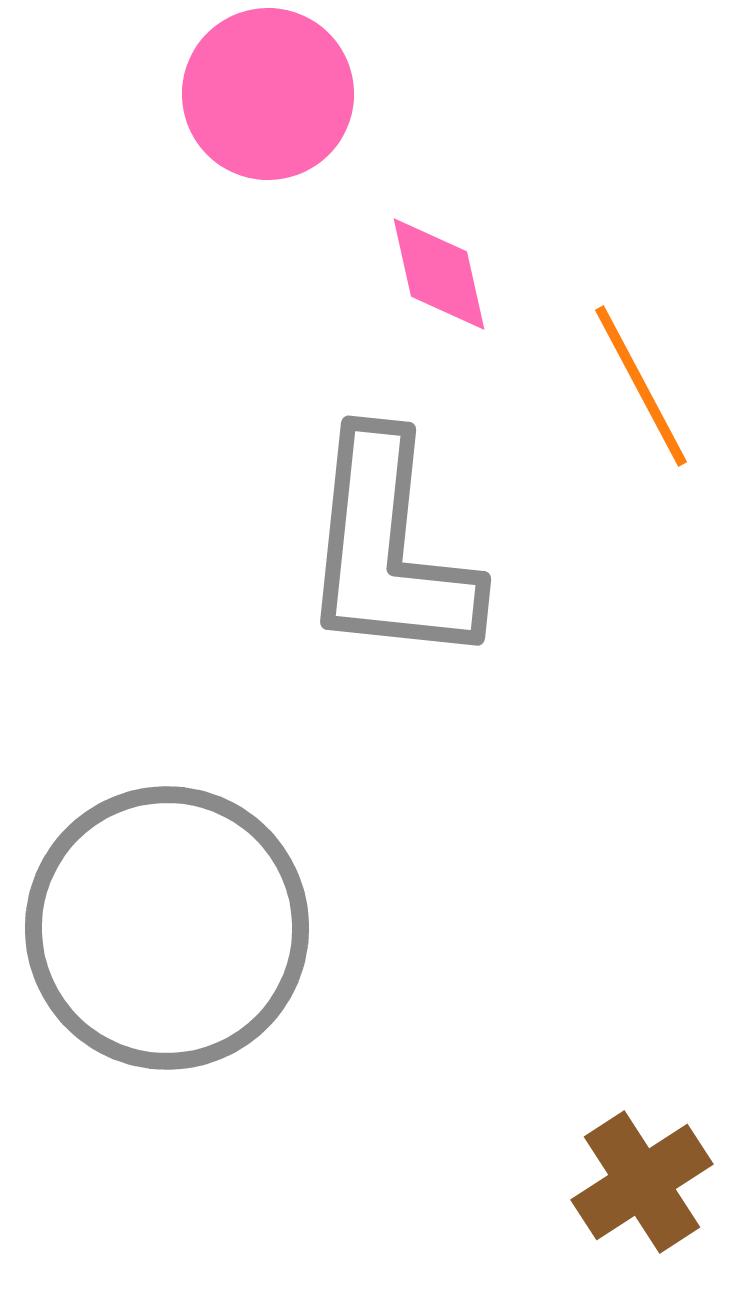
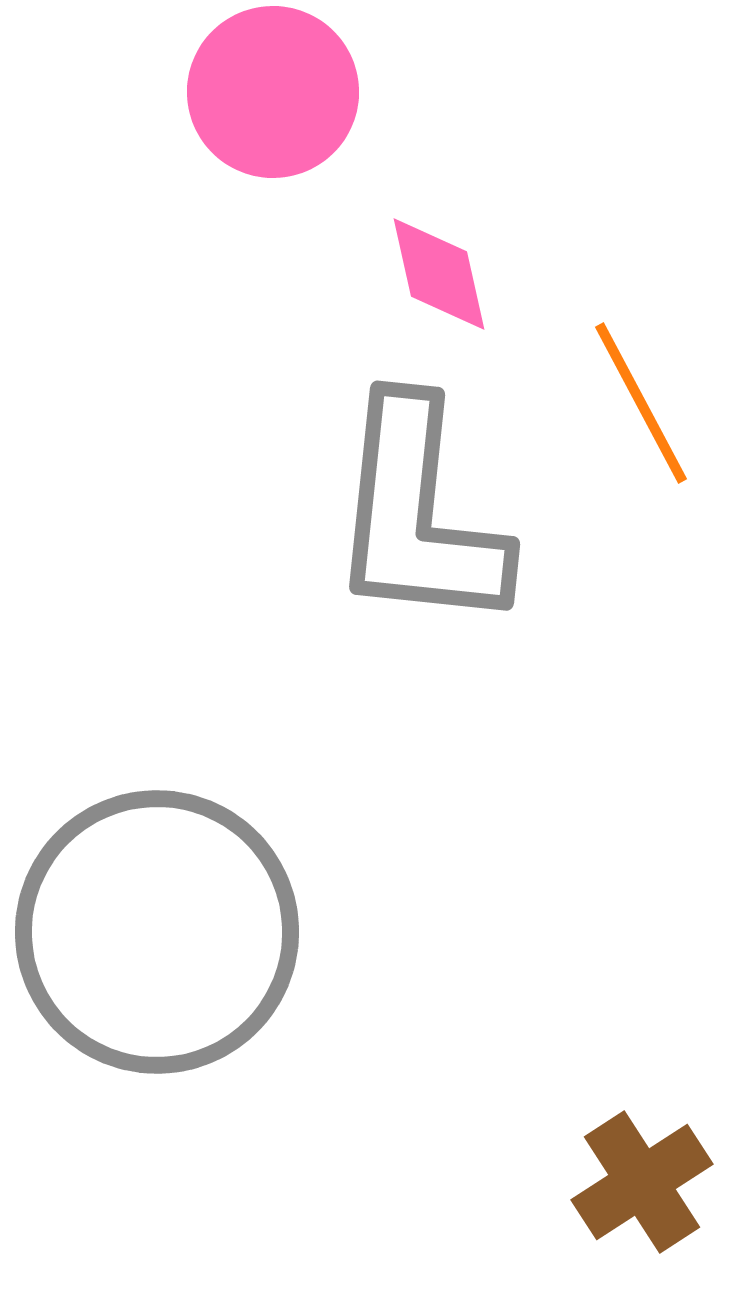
pink circle: moved 5 px right, 2 px up
orange line: moved 17 px down
gray L-shape: moved 29 px right, 35 px up
gray circle: moved 10 px left, 4 px down
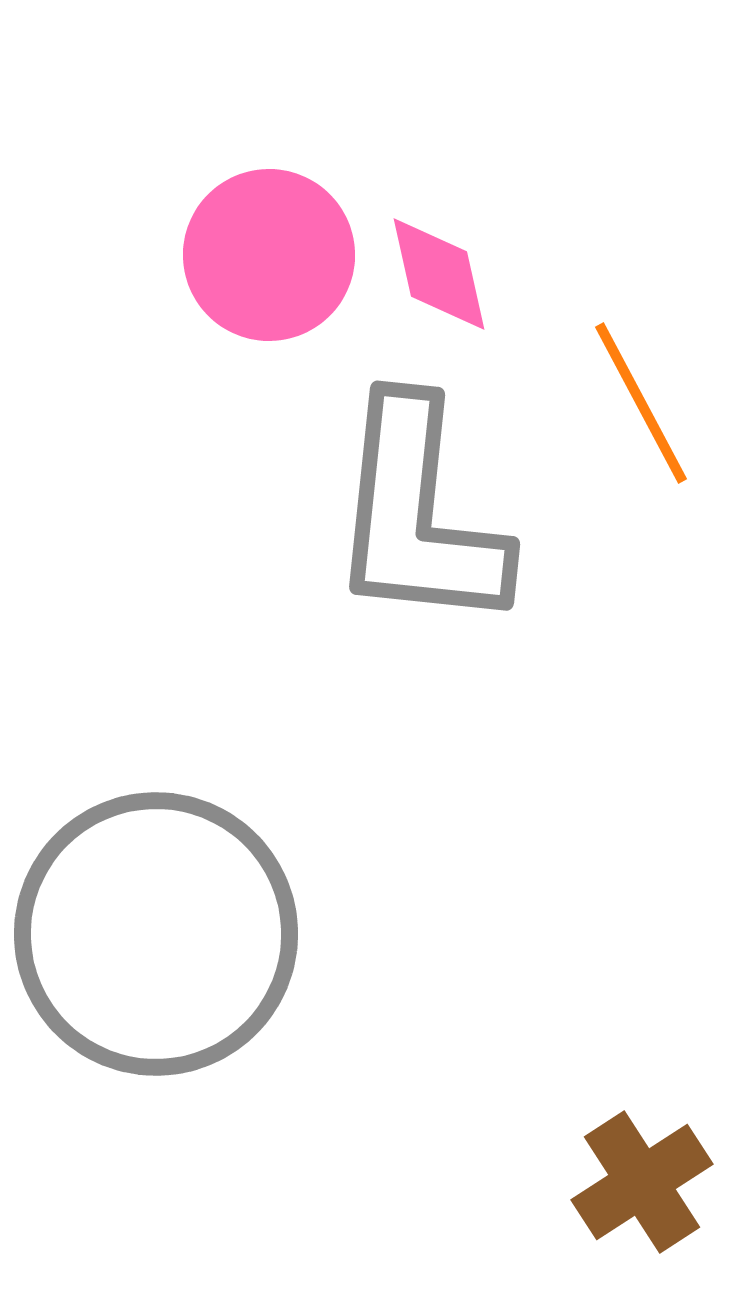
pink circle: moved 4 px left, 163 px down
gray circle: moved 1 px left, 2 px down
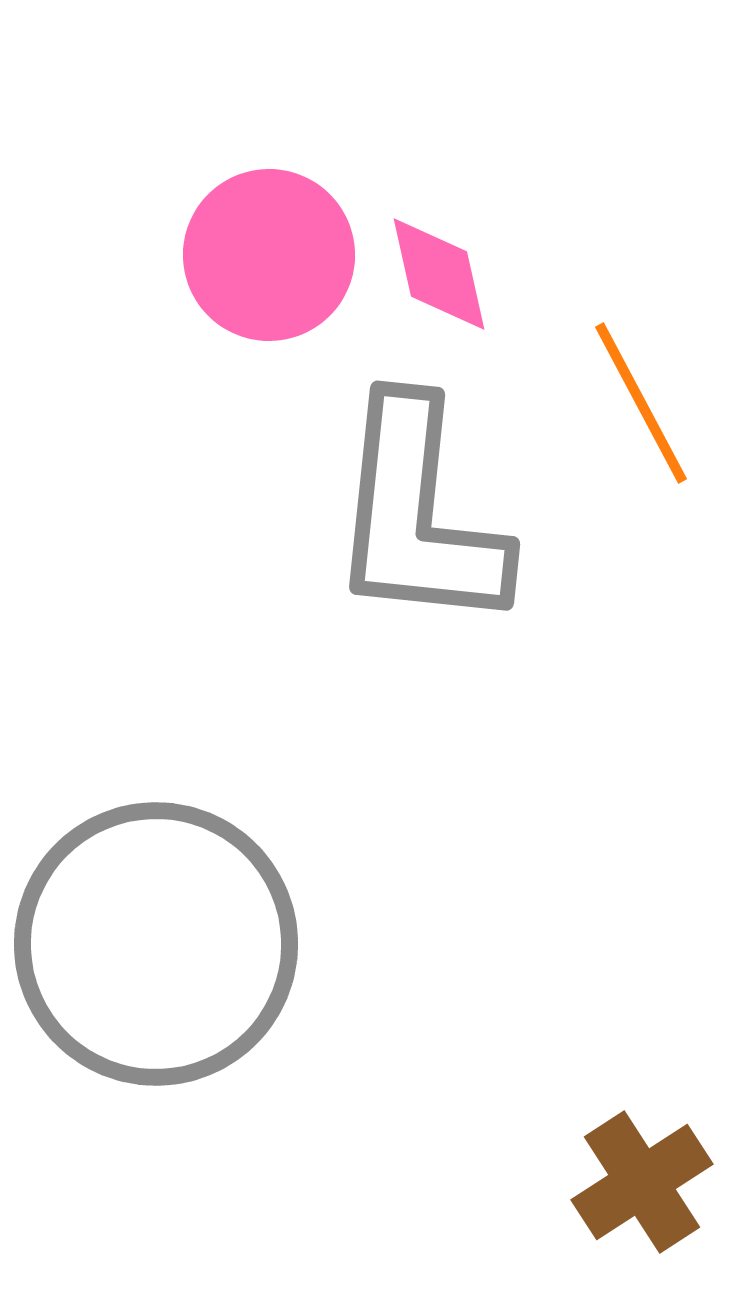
gray circle: moved 10 px down
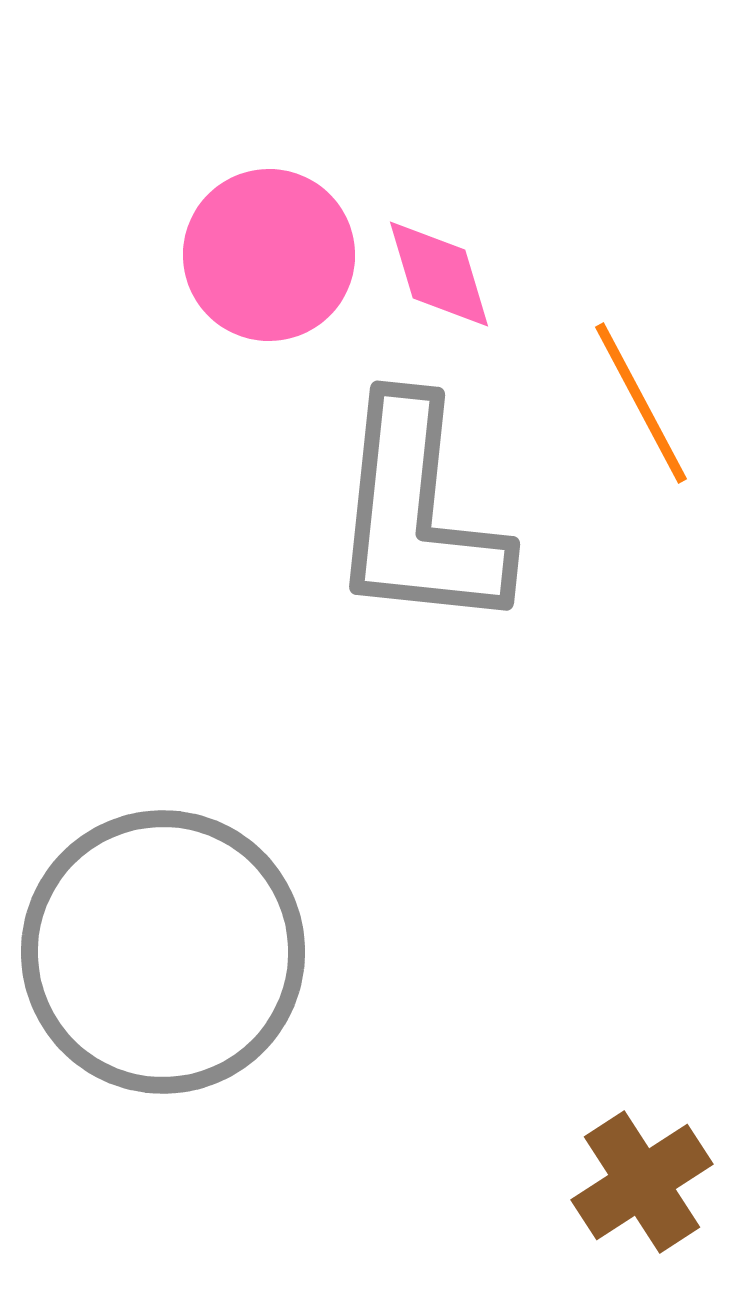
pink diamond: rotated 4 degrees counterclockwise
gray circle: moved 7 px right, 8 px down
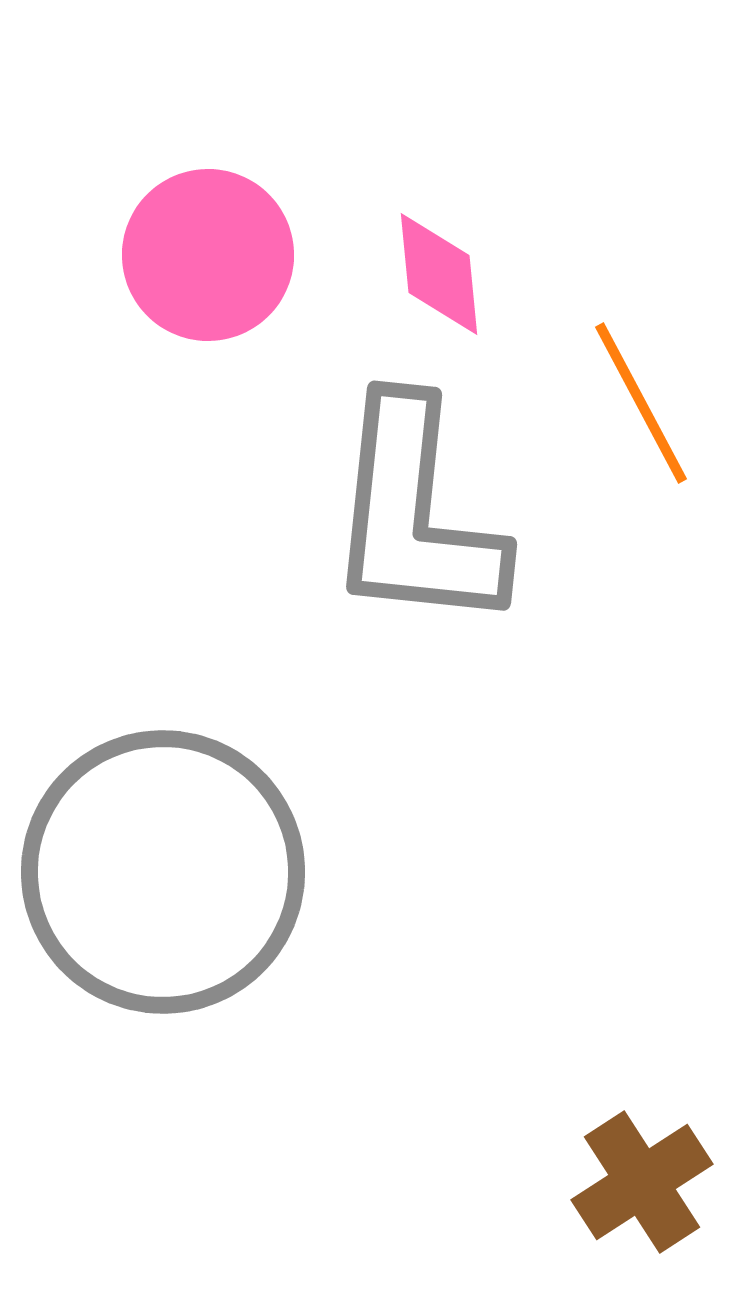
pink circle: moved 61 px left
pink diamond: rotated 11 degrees clockwise
gray L-shape: moved 3 px left
gray circle: moved 80 px up
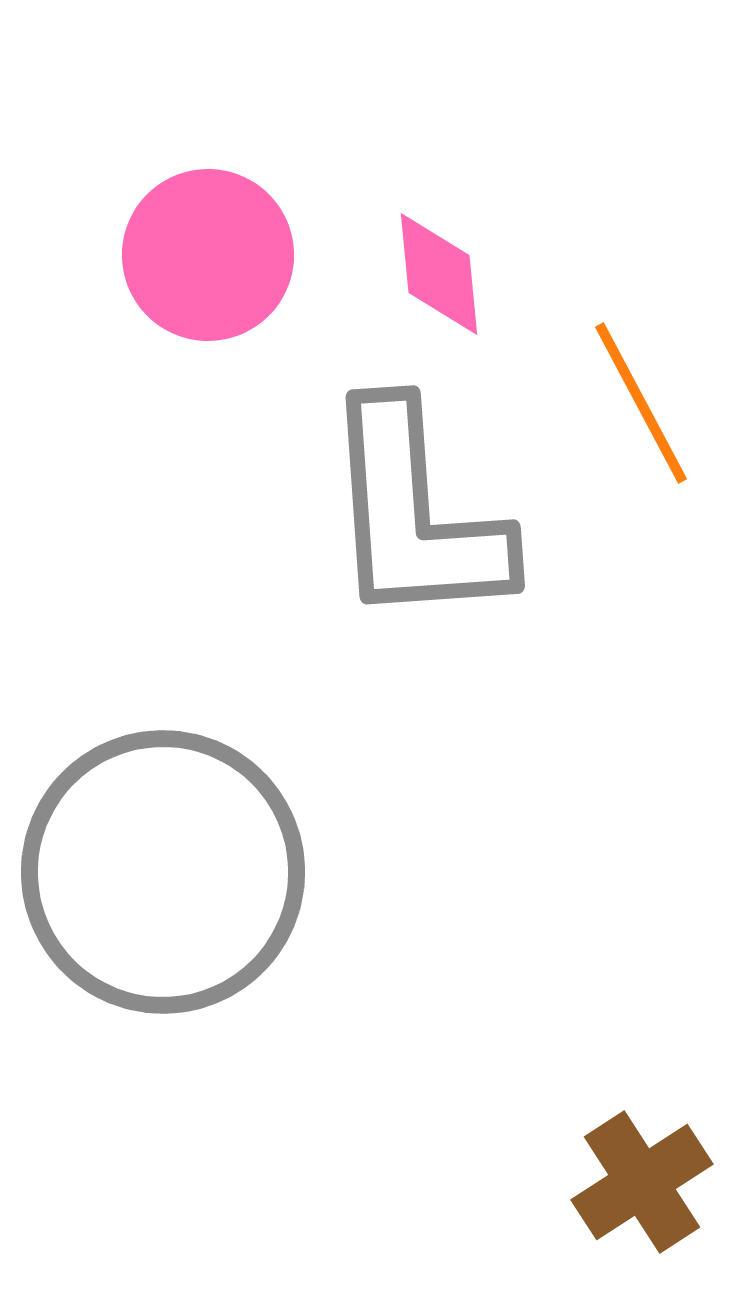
gray L-shape: rotated 10 degrees counterclockwise
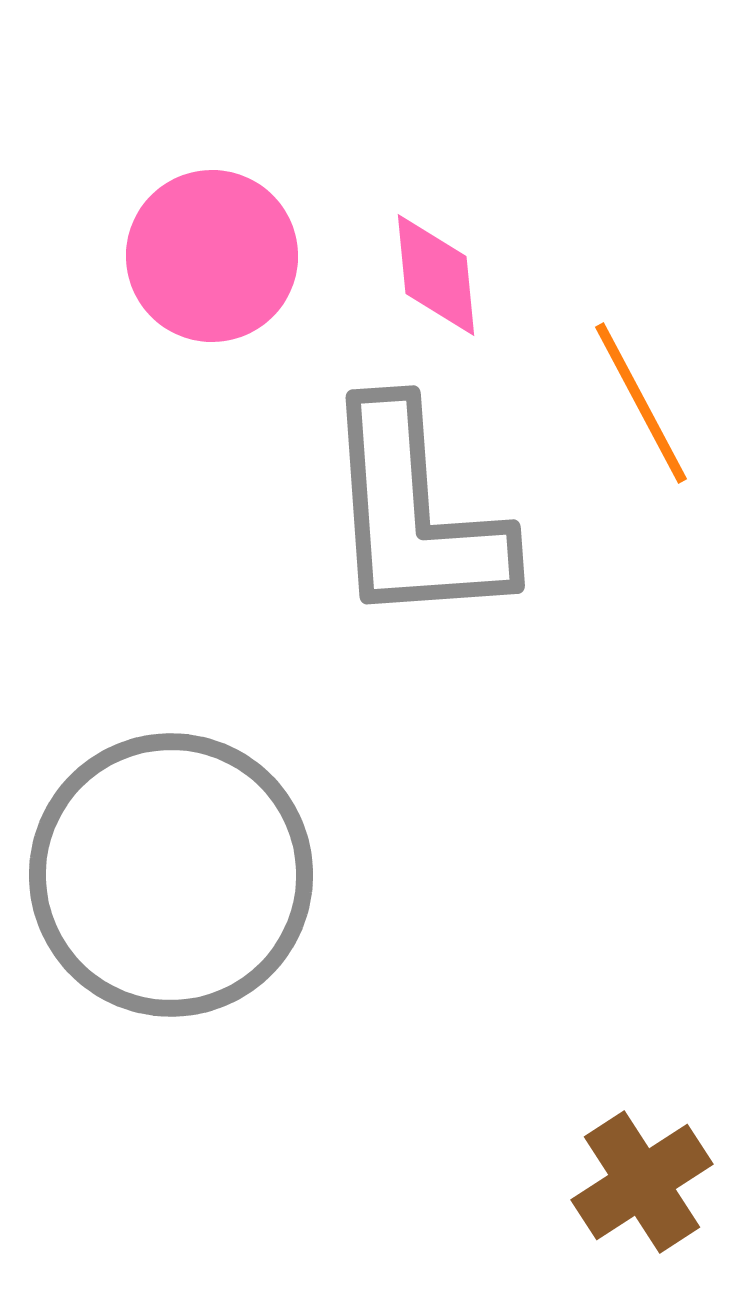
pink circle: moved 4 px right, 1 px down
pink diamond: moved 3 px left, 1 px down
gray circle: moved 8 px right, 3 px down
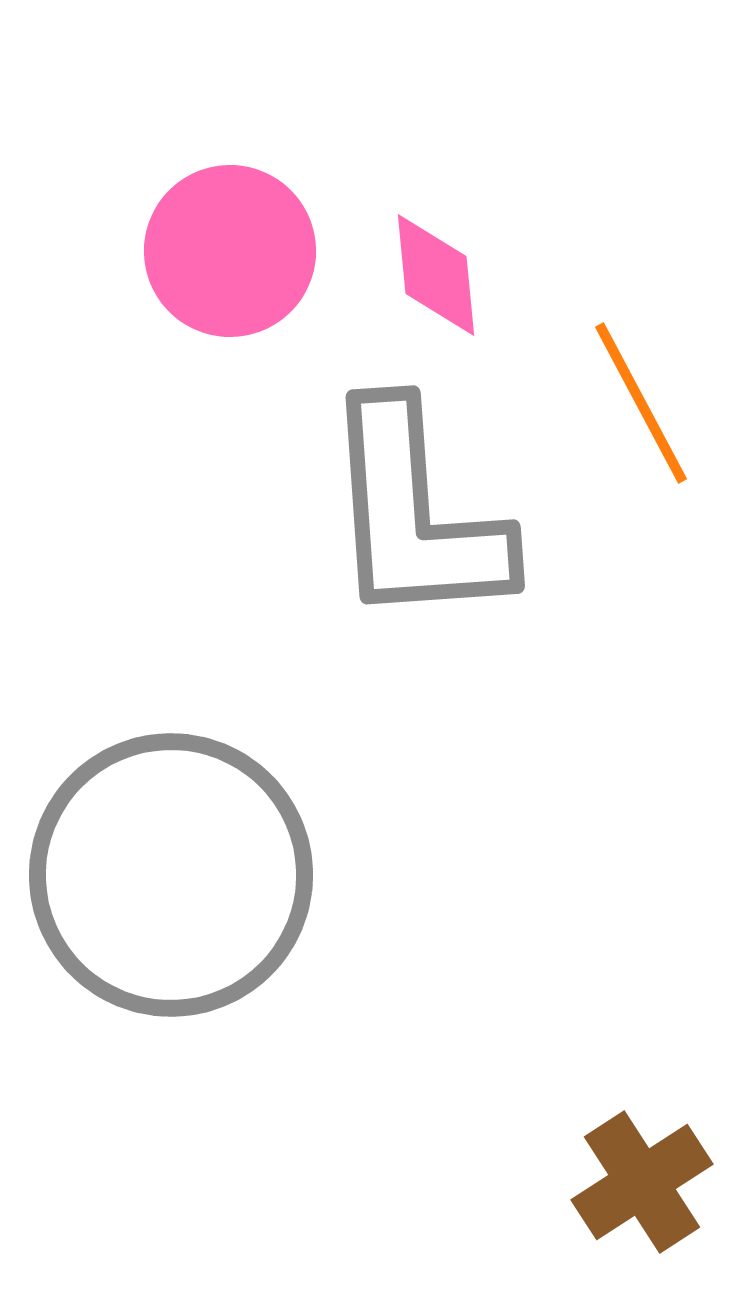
pink circle: moved 18 px right, 5 px up
